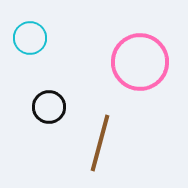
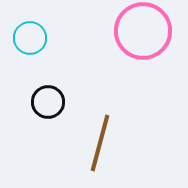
pink circle: moved 3 px right, 31 px up
black circle: moved 1 px left, 5 px up
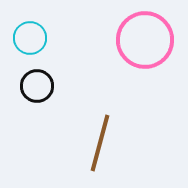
pink circle: moved 2 px right, 9 px down
black circle: moved 11 px left, 16 px up
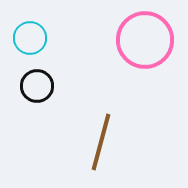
brown line: moved 1 px right, 1 px up
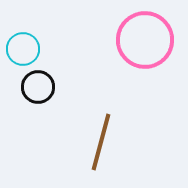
cyan circle: moved 7 px left, 11 px down
black circle: moved 1 px right, 1 px down
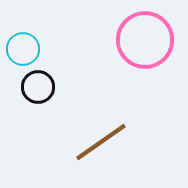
brown line: rotated 40 degrees clockwise
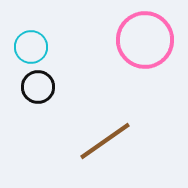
cyan circle: moved 8 px right, 2 px up
brown line: moved 4 px right, 1 px up
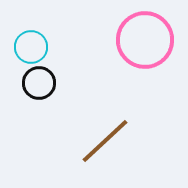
black circle: moved 1 px right, 4 px up
brown line: rotated 8 degrees counterclockwise
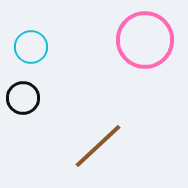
black circle: moved 16 px left, 15 px down
brown line: moved 7 px left, 5 px down
